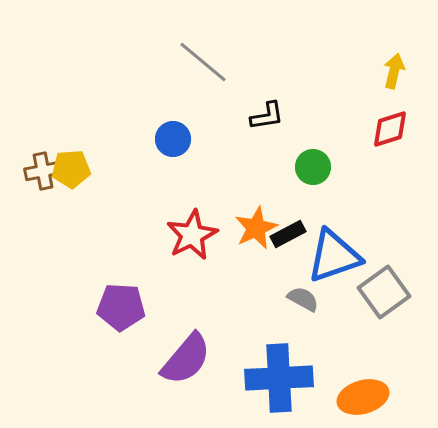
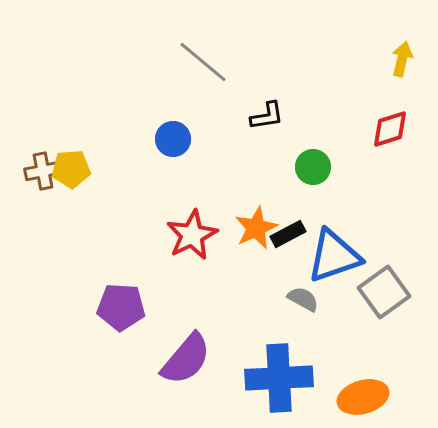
yellow arrow: moved 8 px right, 12 px up
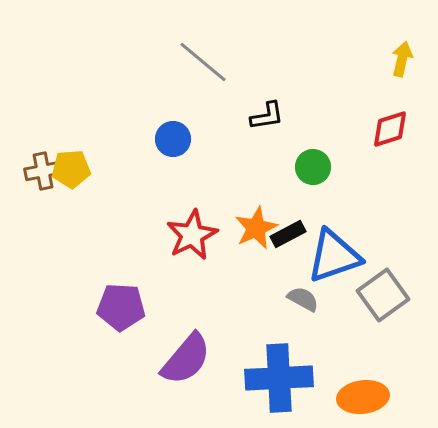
gray square: moved 1 px left, 3 px down
orange ellipse: rotated 9 degrees clockwise
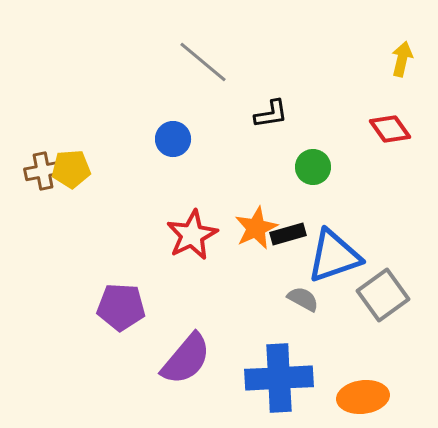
black L-shape: moved 4 px right, 2 px up
red diamond: rotated 72 degrees clockwise
black rectangle: rotated 12 degrees clockwise
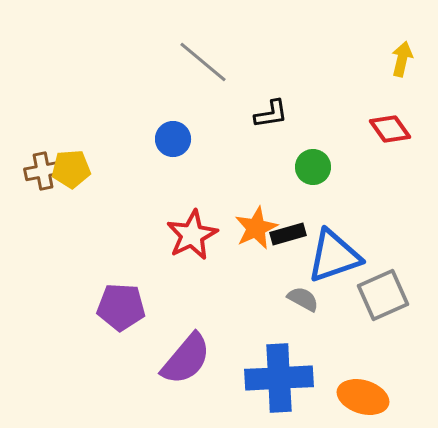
gray square: rotated 12 degrees clockwise
orange ellipse: rotated 24 degrees clockwise
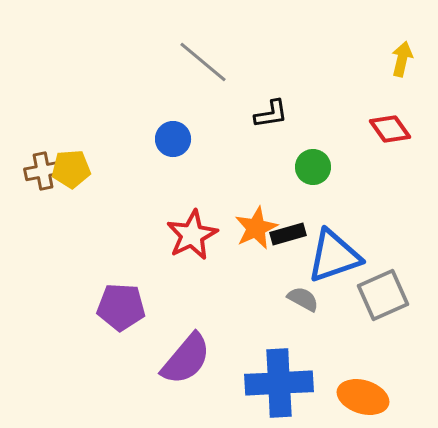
blue cross: moved 5 px down
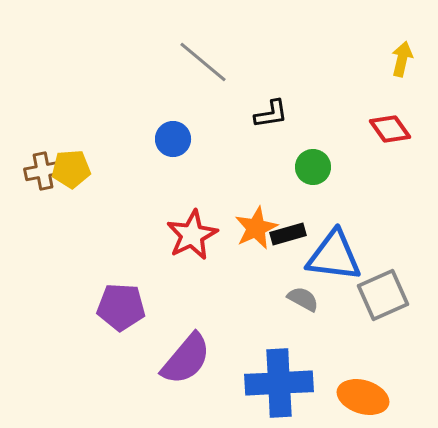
blue triangle: rotated 26 degrees clockwise
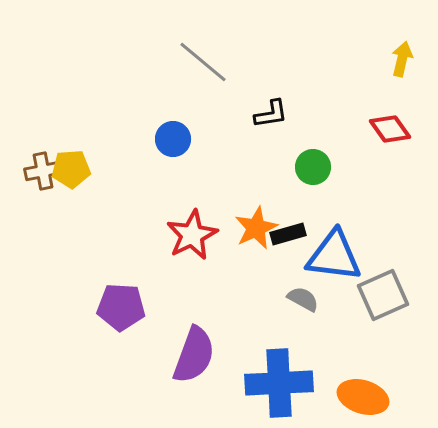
purple semicircle: moved 8 px right, 4 px up; rotated 20 degrees counterclockwise
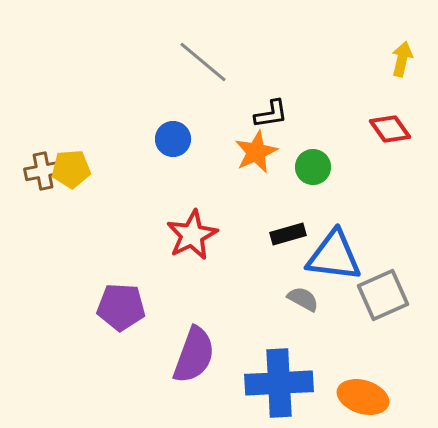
orange star: moved 76 px up
